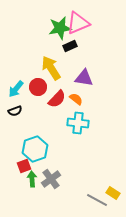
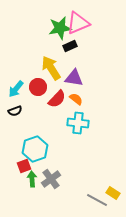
purple triangle: moved 10 px left
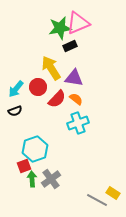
cyan cross: rotated 25 degrees counterclockwise
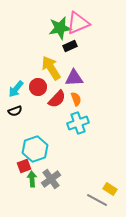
purple triangle: rotated 12 degrees counterclockwise
orange semicircle: rotated 32 degrees clockwise
yellow rectangle: moved 3 px left, 4 px up
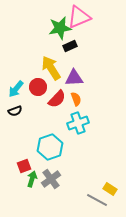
pink triangle: moved 1 px right, 6 px up
cyan hexagon: moved 15 px right, 2 px up
green arrow: rotated 21 degrees clockwise
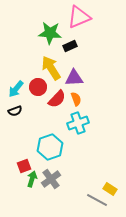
green star: moved 10 px left, 5 px down; rotated 15 degrees clockwise
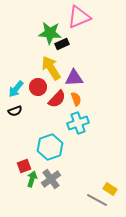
black rectangle: moved 8 px left, 2 px up
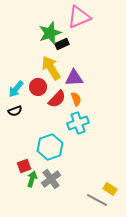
green star: rotated 25 degrees counterclockwise
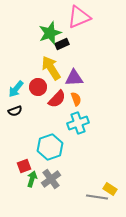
gray line: moved 3 px up; rotated 20 degrees counterclockwise
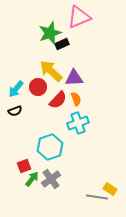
yellow arrow: moved 3 px down; rotated 15 degrees counterclockwise
red semicircle: moved 1 px right, 1 px down
green arrow: rotated 21 degrees clockwise
